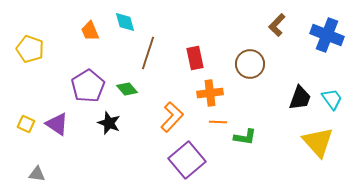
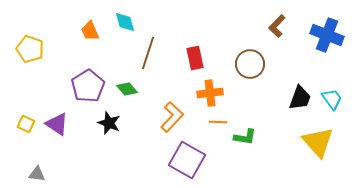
brown L-shape: moved 1 px down
purple square: rotated 21 degrees counterclockwise
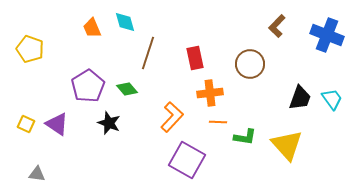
orange trapezoid: moved 2 px right, 3 px up
yellow triangle: moved 31 px left, 3 px down
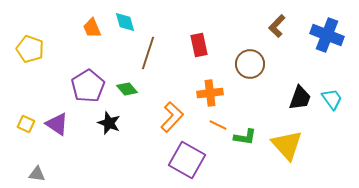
red rectangle: moved 4 px right, 13 px up
orange line: moved 3 px down; rotated 24 degrees clockwise
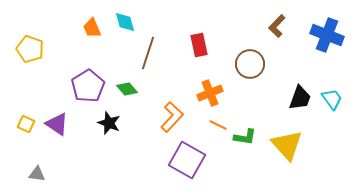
orange cross: rotated 15 degrees counterclockwise
